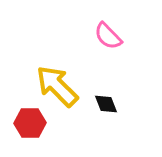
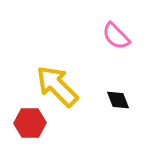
pink semicircle: moved 8 px right
black diamond: moved 12 px right, 4 px up
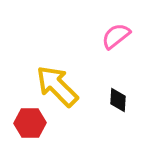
pink semicircle: rotated 96 degrees clockwise
black diamond: rotated 25 degrees clockwise
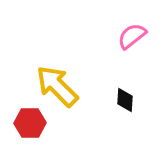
pink semicircle: moved 16 px right
black diamond: moved 7 px right
